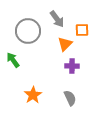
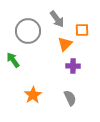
purple cross: moved 1 px right
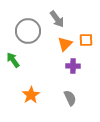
orange square: moved 4 px right, 10 px down
orange star: moved 2 px left
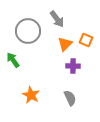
orange square: rotated 24 degrees clockwise
orange star: rotated 12 degrees counterclockwise
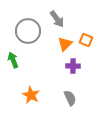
green arrow: rotated 14 degrees clockwise
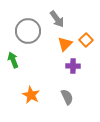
orange square: rotated 24 degrees clockwise
gray semicircle: moved 3 px left, 1 px up
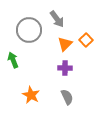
gray circle: moved 1 px right, 1 px up
purple cross: moved 8 px left, 2 px down
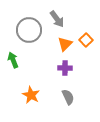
gray semicircle: moved 1 px right
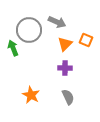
gray arrow: moved 3 px down; rotated 30 degrees counterclockwise
orange square: rotated 24 degrees counterclockwise
green arrow: moved 12 px up
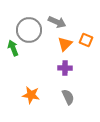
orange star: rotated 18 degrees counterclockwise
